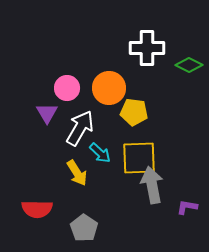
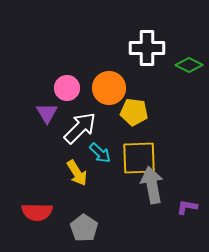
white arrow: rotated 15 degrees clockwise
red semicircle: moved 3 px down
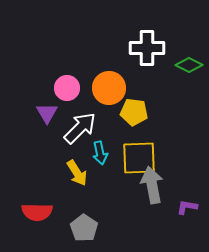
cyan arrow: rotated 35 degrees clockwise
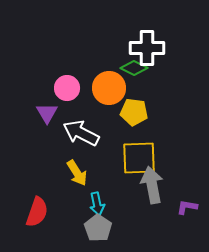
green diamond: moved 55 px left, 3 px down
white arrow: moved 1 px right, 5 px down; rotated 108 degrees counterclockwise
cyan arrow: moved 3 px left, 51 px down
red semicircle: rotated 72 degrees counterclockwise
gray pentagon: moved 14 px right
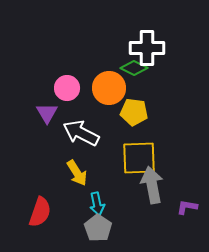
red semicircle: moved 3 px right
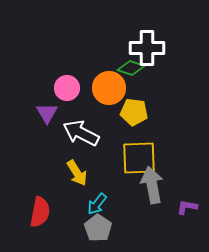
green diamond: moved 3 px left; rotated 8 degrees counterclockwise
cyan arrow: rotated 50 degrees clockwise
red semicircle: rotated 8 degrees counterclockwise
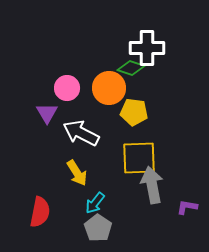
cyan arrow: moved 2 px left, 1 px up
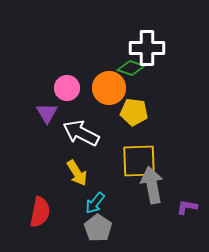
yellow square: moved 3 px down
